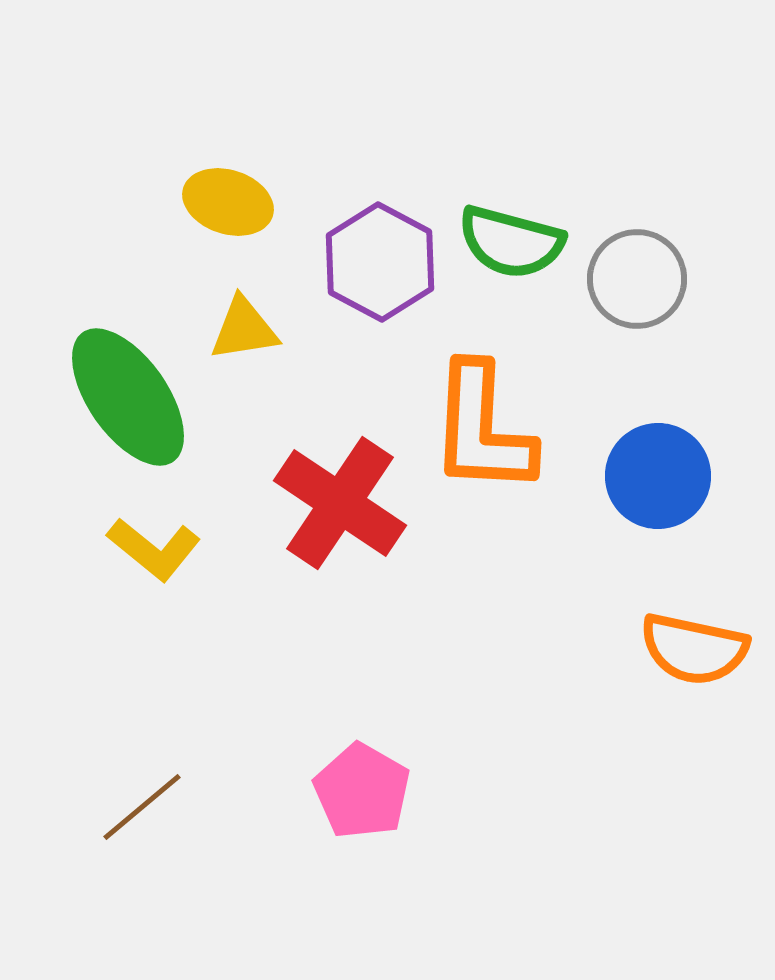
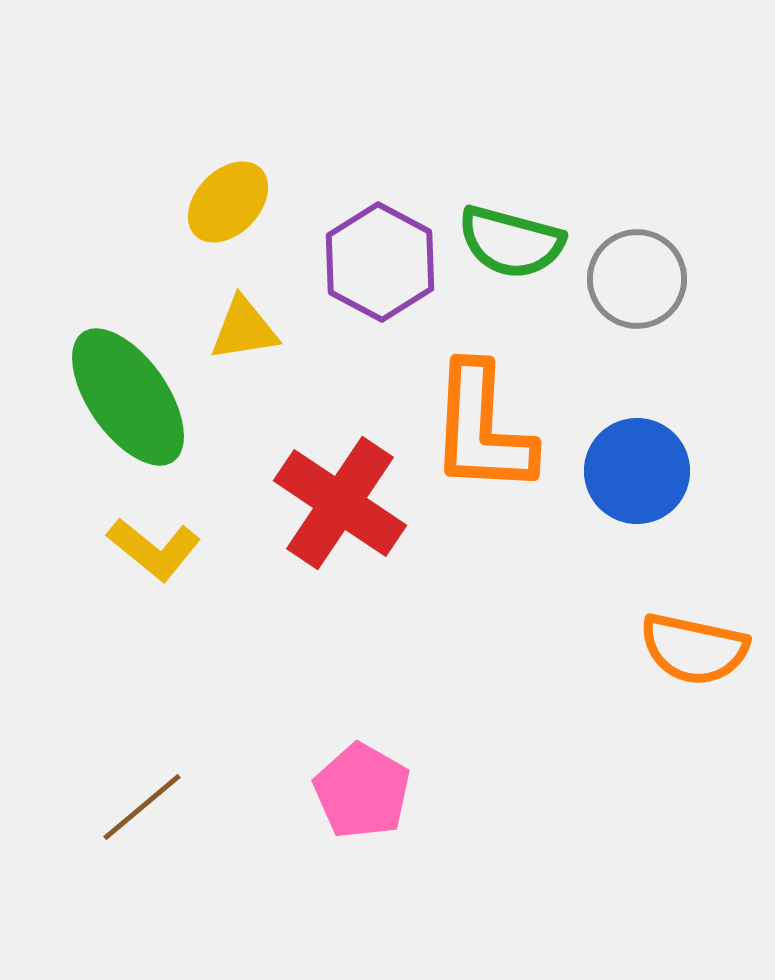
yellow ellipse: rotated 64 degrees counterclockwise
blue circle: moved 21 px left, 5 px up
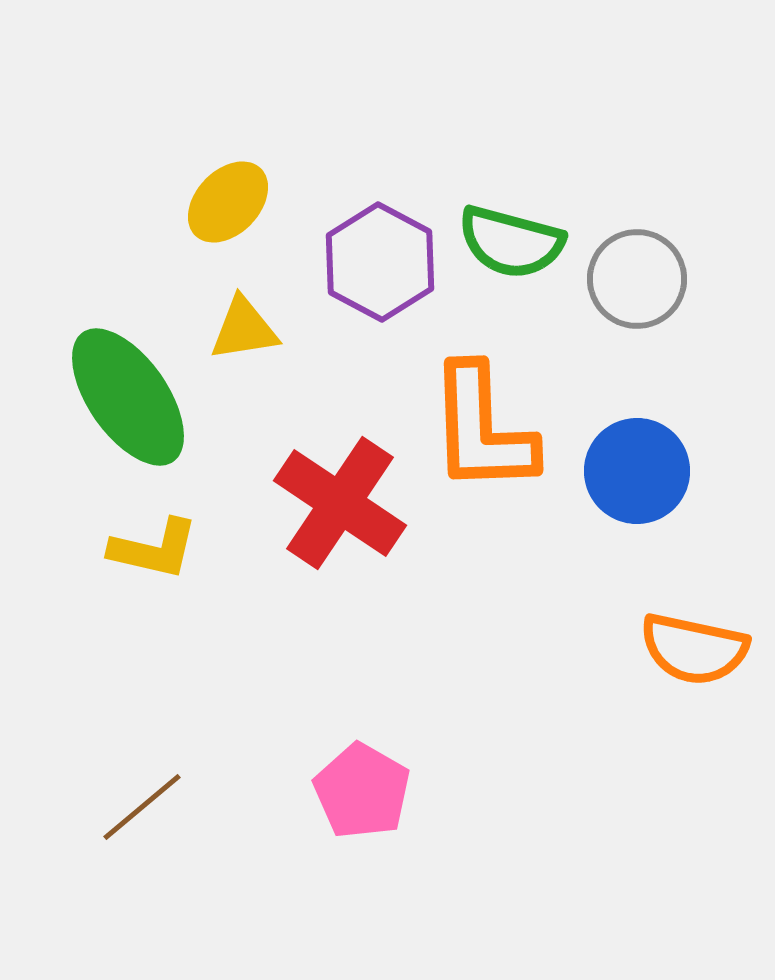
orange L-shape: rotated 5 degrees counterclockwise
yellow L-shape: rotated 26 degrees counterclockwise
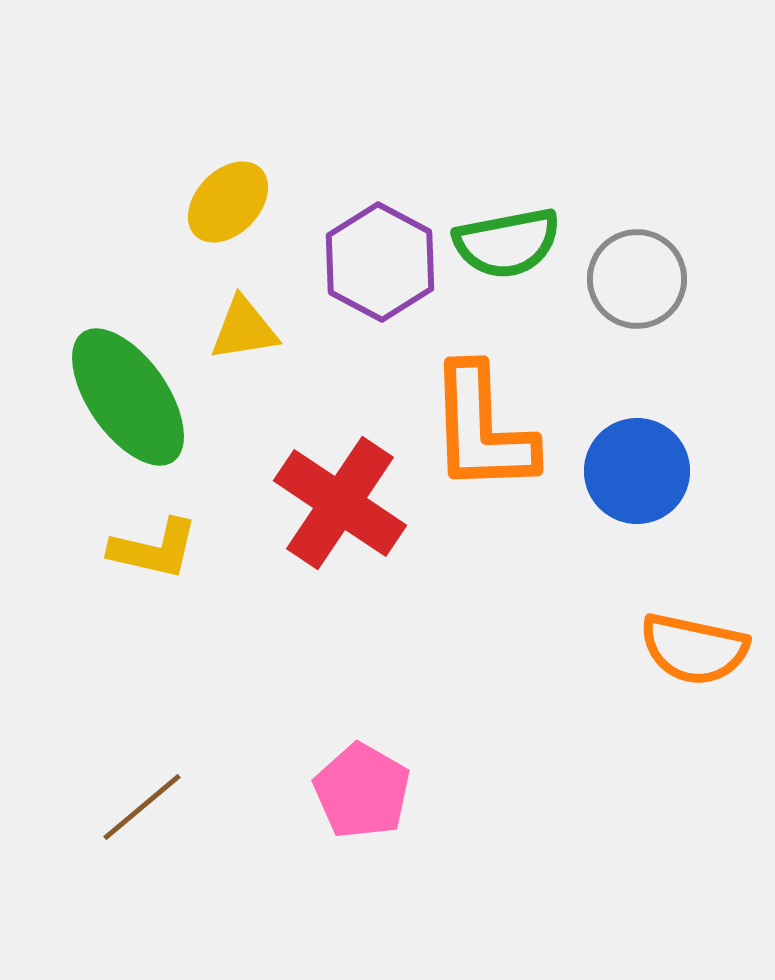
green semicircle: moved 4 px left, 1 px down; rotated 26 degrees counterclockwise
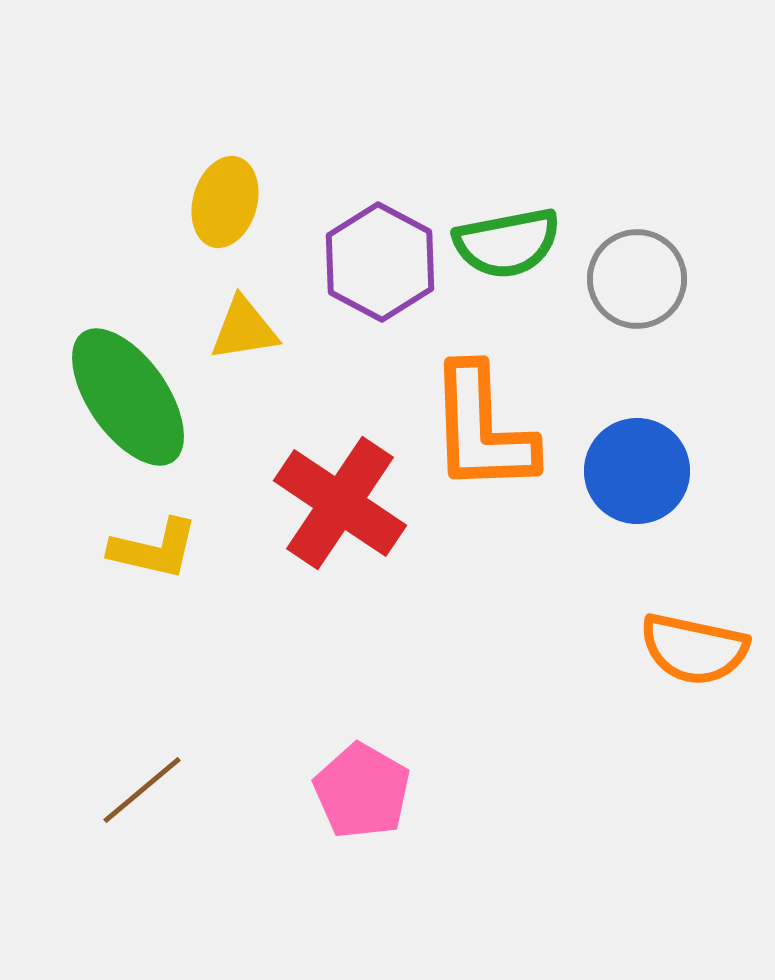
yellow ellipse: moved 3 px left; rotated 28 degrees counterclockwise
brown line: moved 17 px up
